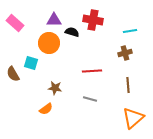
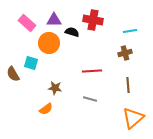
pink rectangle: moved 12 px right
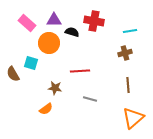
red cross: moved 1 px right, 1 px down
red line: moved 12 px left
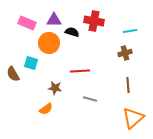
pink rectangle: rotated 18 degrees counterclockwise
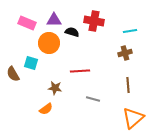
gray line: moved 3 px right
